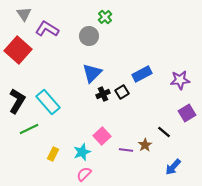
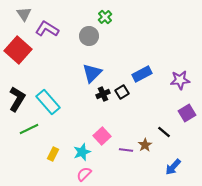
black L-shape: moved 2 px up
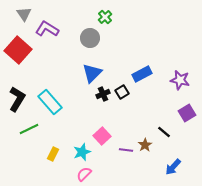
gray circle: moved 1 px right, 2 px down
purple star: rotated 18 degrees clockwise
cyan rectangle: moved 2 px right
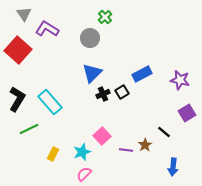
blue arrow: rotated 36 degrees counterclockwise
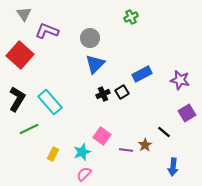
green cross: moved 26 px right; rotated 16 degrees clockwise
purple L-shape: moved 2 px down; rotated 10 degrees counterclockwise
red square: moved 2 px right, 5 px down
blue triangle: moved 3 px right, 9 px up
pink square: rotated 12 degrees counterclockwise
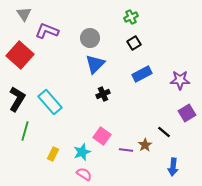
purple star: rotated 12 degrees counterclockwise
black square: moved 12 px right, 49 px up
green line: moved 4 px left, 2 px down; rotated 48 degrees counterclockwise
pink semicircle: rotated 77 degrees clockwise
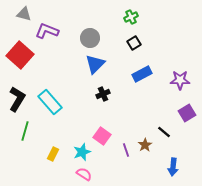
gray triangle: rotated 42 degrees counterclockwise
purple line: rotated 64 degrees clockwise
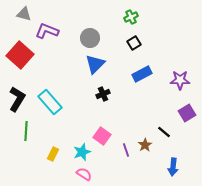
green line: moved 1 px right; rotated 12 degrees counterclockwise
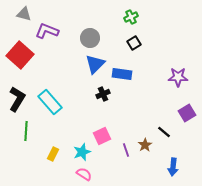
blue rectangle: moved 20 px left; rotated 36 degrees clockwise
purple star: moved 2 px left, 3 px up
pink square: rotated 30 degrees clockwise
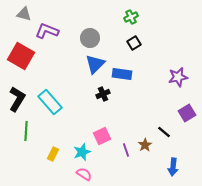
red square: moved 1 px right, 1 px down; rotated 12 degrees counterclockwise
purple star: rotated 12 degrees counterclockwise
